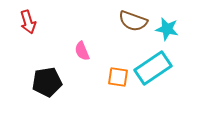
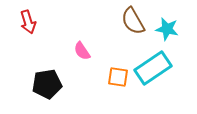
brown semicircle: rotated 40 degrees clockwise
pink semicircle: rotated 12 degrees counterclockwise
black pentagon: moved 2 px down
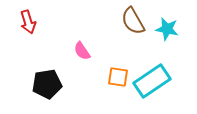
cyan rectangle: moved 1 px left, 13 px down
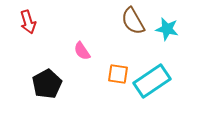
orange square: moved 3 px up
black pentagon: rotated 20 degrees counterclockwise
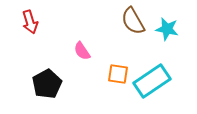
red arrow: moved 2 px right
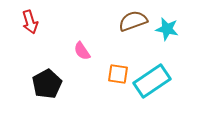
brown semicircle: rotated 100 degrees clockwise
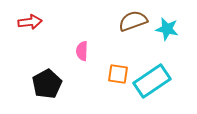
red arrow: rotated 80 degrees counterclockwise
pink semicircle: rotated 36 degrees clockwise
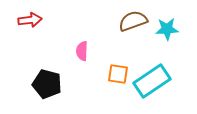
red arrow: moved 2 px up
cyan star: rotated 15 degrees counterclockwise
black pentagon: rotated 28 degrees counterclockwise
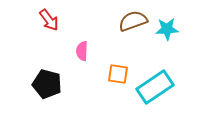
red arrow: moved 19 px right; rotated 60 degrees clockwise
cyan rectangle: moved 3 px right, 6 px down
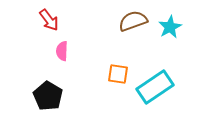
cyan star: moved 3 px right, 2 px up; rotated 25 degrees counterclockwise
pink semicircle: moved 20 px left
black pentagon: moved 1 px right, 12 px down; rotated 16 degrees clockwise
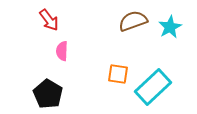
cyan rectangle: moved 2 px left; rotated 9 degrees counterclockwise
black pentagon: moved 2 px up
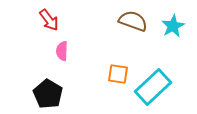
brown semicircle: rotated 40 degrees clockwise
cyan star: moved 3 px right, 1 px up
